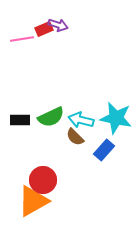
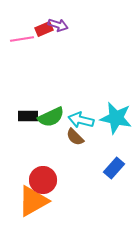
black rectangle: moved 8 px right, 4 px up
blue rectangle: moved 10 px right, 18 px down
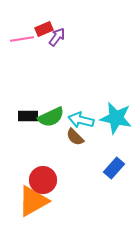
purple arrow: moved 1 px left, 12 px down; rotated 72 degrees counterclockwise
